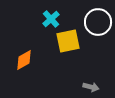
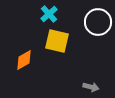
cyan cross: moved 2 px left, 5 px up
yellow square: moved 11 px left; rotated 25 degrees clockwise
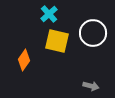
white circle: moved 5 px left, 11 px down
orange diamond: rotated 25 degrees counterclockwise
gray arrow: moved 1 px up
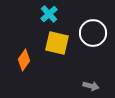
yellow square: moved 2 px down
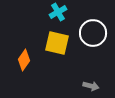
cyan cross: moved 9 px right, 2 px up; rotated 12 degrees clockwise
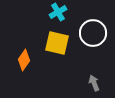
gray arrow: moved 3 px right, 3 px up; rotated 126 degrees counterclockwise
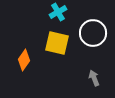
gray arrow: moved 5 px up
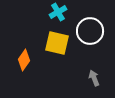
white circle: moved 3 px left, 2 px up
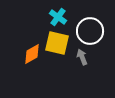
cyan cross: moved 5 px down; rotated 24 degrees counterclockwise
orange diamond: moved 8 px right, 6 px up; rotated 25 degrees clockwise
gray arrow: moved 12 px left, 21 px up
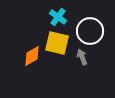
orange diamond: moved 2 px down
